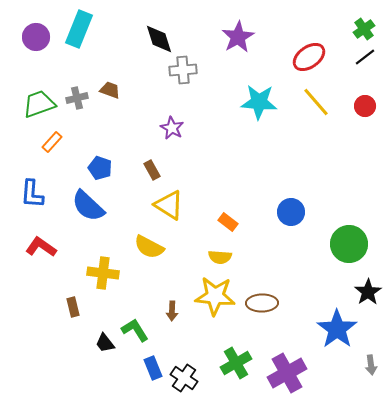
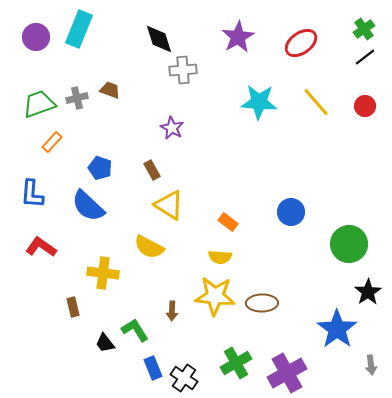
red ellipse at (309, 57): moved 8 px left, 14 px up
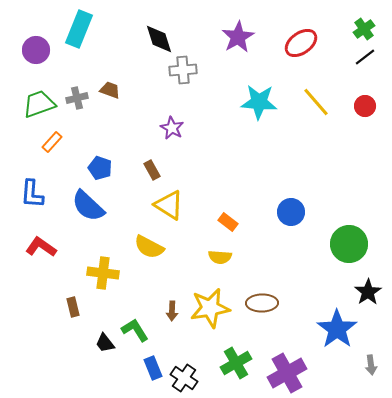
purple circle at (36, 37): moved 13 px down
yellow star at (215, 296): moved 5 px left, 12 px down; rotated 15 degrees counterclockwise
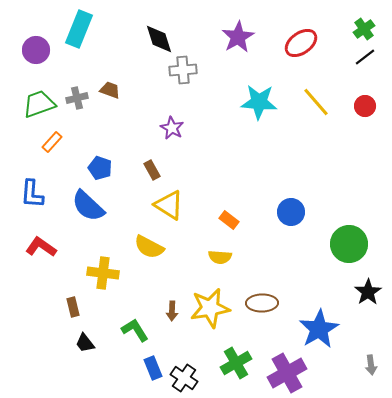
orange rectangle at (228, 222): moved 1 px right, 2 px up
blue star at (337, 329): moved 18 px left; rotated 6 degrees clockwise
black trapezoid at (105, 343): moved 20 px left
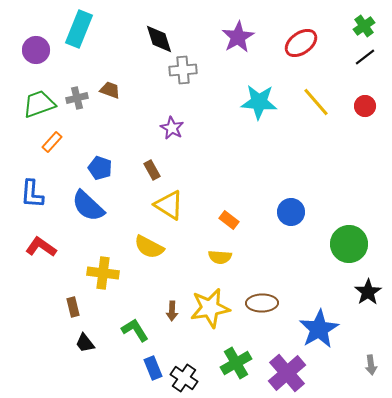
green cross at (364, 29): moved 3 px up
purple cross at (287, 373): rotated 12 degrees counterclockwise
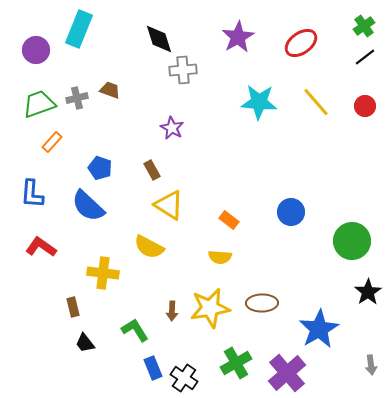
green circle at (349, 244): moved 3 px right, 3 px up
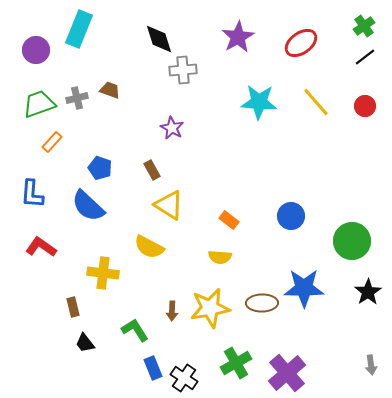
blue circle at (291, 212): moved 4 px down
blue star at (319, 329): moved 15 px left, 41 px up; rotated 30 degrees clockwise
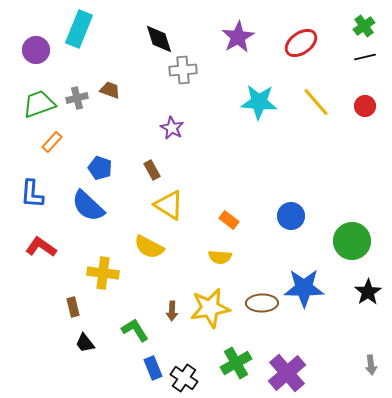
black line at (365, 57): rotated 25 degrees clockwise
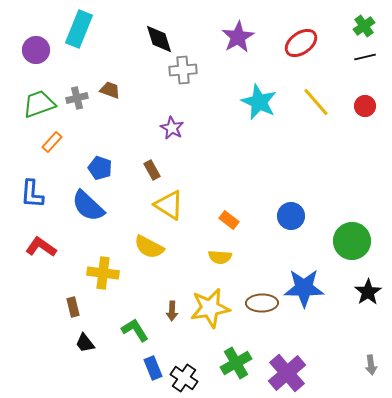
cyan star at (259, 102): rotated 21 degrees clockwise
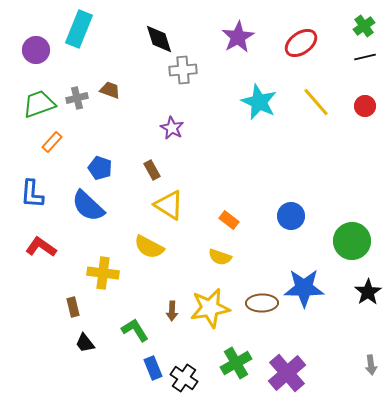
yellow semicircle at (220, 257): rotated 15 degrees clockwise
